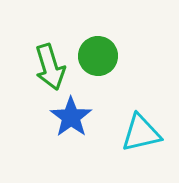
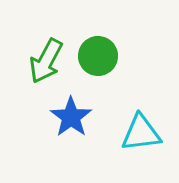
green arrow: moved 4 px left, 6 px up; rotated 45 degrees clockwise
cyan triangle: rotated 6 degrees clockwise
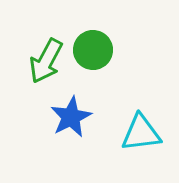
green circle: moved 5 px left, 6 px up
blue star: rotated 9 degrees clockwise
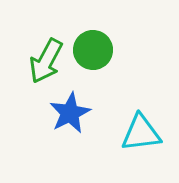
blue star: moved 1 px left, 4 px up
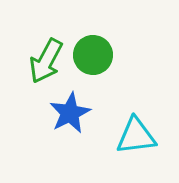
green circle: moved 5 px down
cyan triangle: moved 5 px left, 3 px down
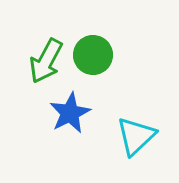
cyan triangle: rotated 36 degrees counterclockwise
